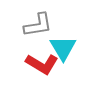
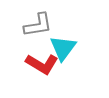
cyan triangle: rotated 8 degrees clockwise
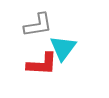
red L-shape: rotated 28 degrees counterclockwise
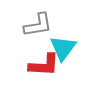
red L-shape: moved 2 px right, 1 px down
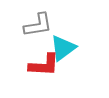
cyan triangle: rotated 16 degrees clockwise
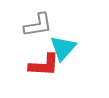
cyan triangle: rotated 12 degrees counterclockwise
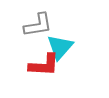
cyan triangle: moved 3 px left, 1 px up
